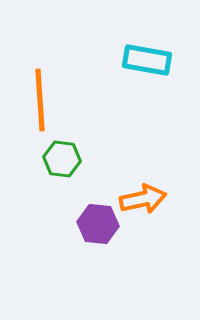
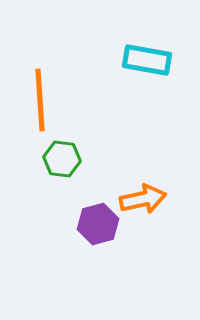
purple hexagon: rotated 21 degrees counterclockwise
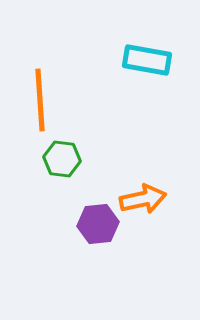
purple hexagon: rotated 9 degrees clockwise
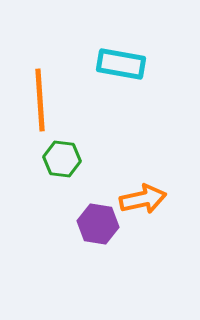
cyan rectangle: moved 26 px left, 4 px down
purple hexagon: rotated 15 degrees clockwise
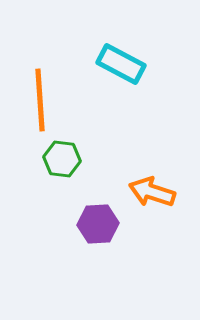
cyan rectangle: rotated 18 degrees clockwise
orange arrow: moved 9 px right, 7 px up; rotated 150 degrees counterclockwise
purple hexagon: rotated 12 degrees counterclockwise
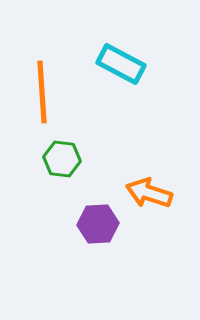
orange line: moved 2 px right, 8 px up
orange arrow: moved 3 px left, 1 px down
